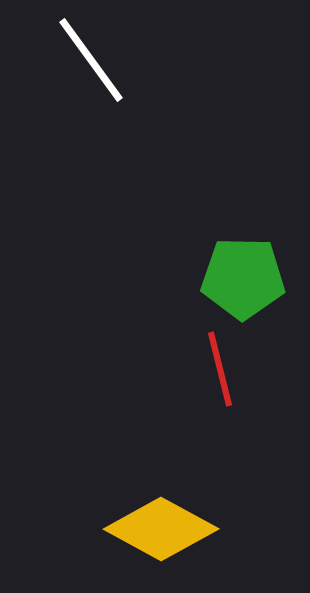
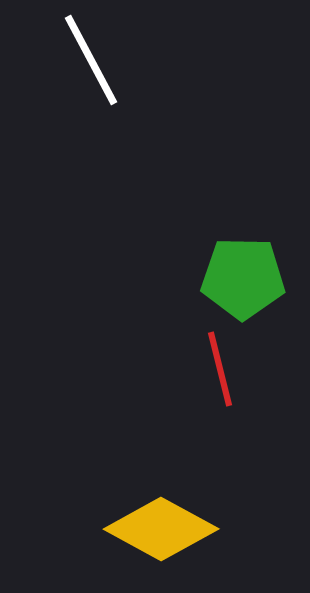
white line: rotated 8 degrees clockwise
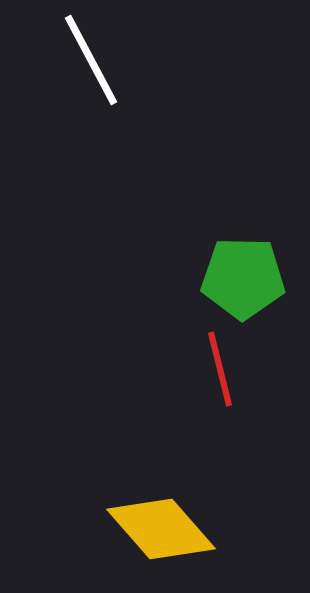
yellow diamond: rotated 20 degrees clockwise
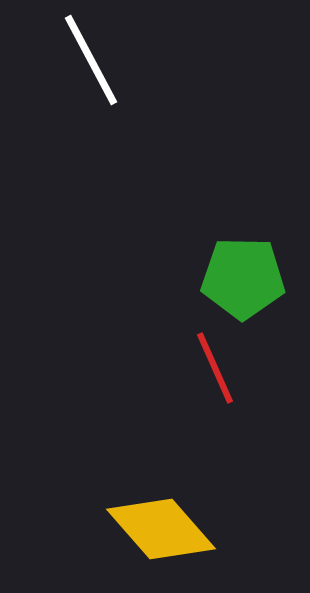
red line: moved 5 px left, 1 px up; rotated 10 degrees counterclockwise
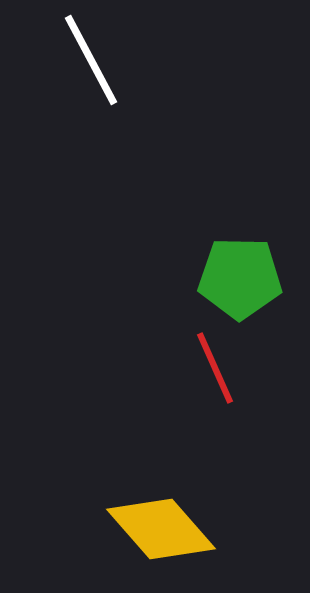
green pentagon: moved 3 px left
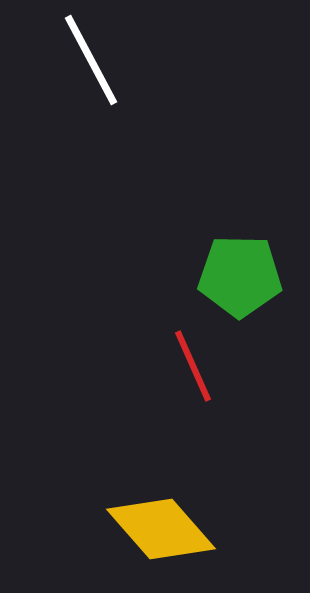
green pentagon: moved 2 px up
red line: moved 22 px left, 2 px up
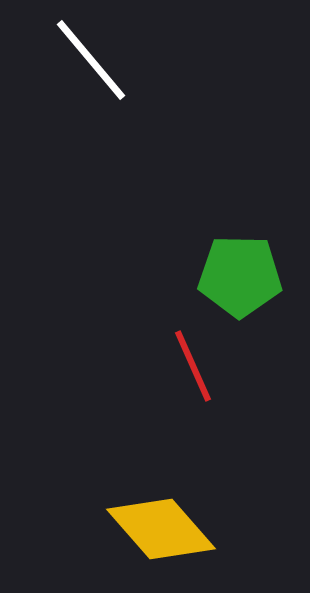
white line: rotated 12 degrees counterclockwise
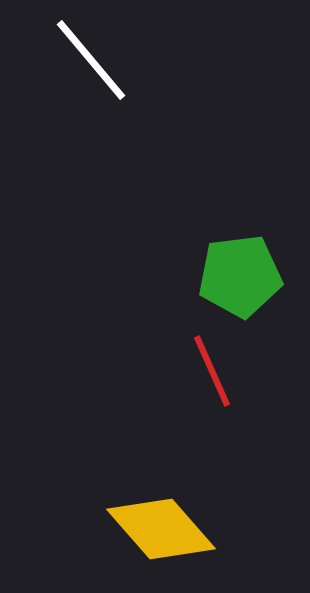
green pentagon: rotated 8 degrees counterclockwise
red line: moved 19 px right, 5 px down
